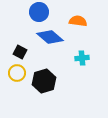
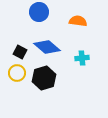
blue diamond: moved 3 px left, 10 px down
black hexagon: moved 3 px up
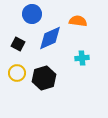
blue circle: moved 7 px left, 2 px down
blue diamond: moved 3 px right, 9 px up; rotated 64 degrees counterclockwise
black square: moved 2 px left, 8 px up
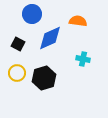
cyan cross: moved 1 px right, 1 px down; rotated 16 degrees clockwise
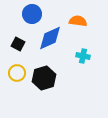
cyan cross: moved 3 px up
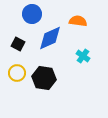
cyan cross: rotated 24 degrees clockwise
black hexagon: rotated 25 degrees clockwise
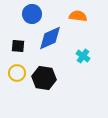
orange semicircle: moved 5 px up
black square: moved 2 px down; rotated 24 degrees counterclockwise
